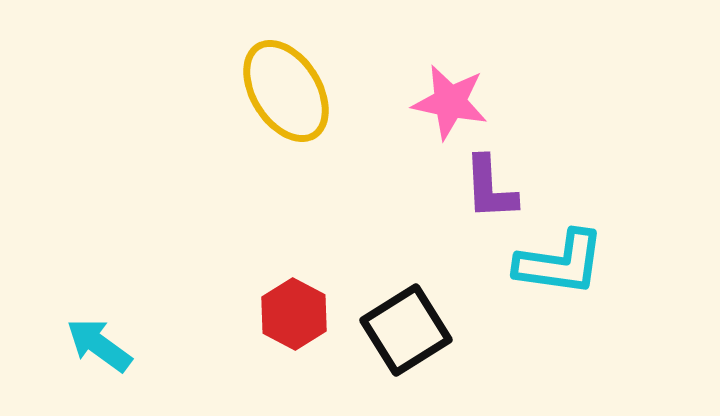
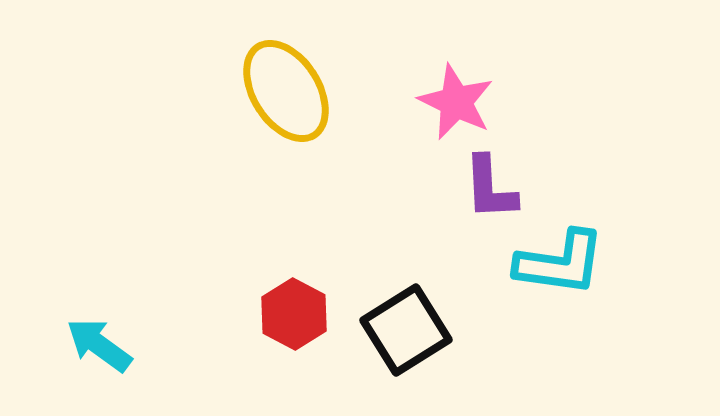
pink star: moved 6 px right; rotated 14 degrees clockwise
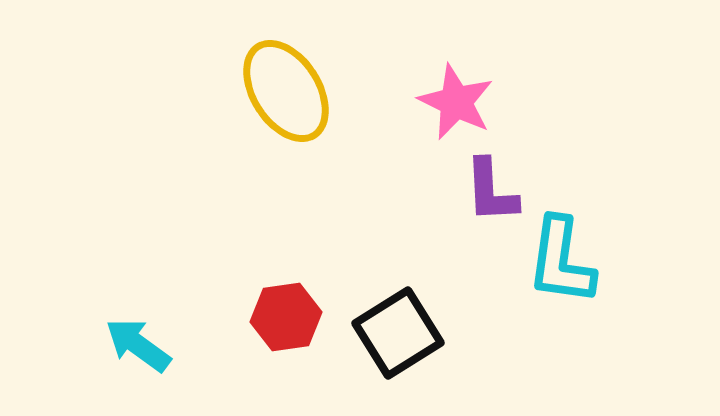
purple L-shape: moved 1 px right, 3 px down
cyan L-shape: moved 1 px right, 2 px up; rotated 90 degrees clockwise
red hexagon: moved 8 px left, 3 px down; rotated 24 degrees clockwise
black square: moved 8 px left, 3 px down
cyan arrow: moved 39 px right
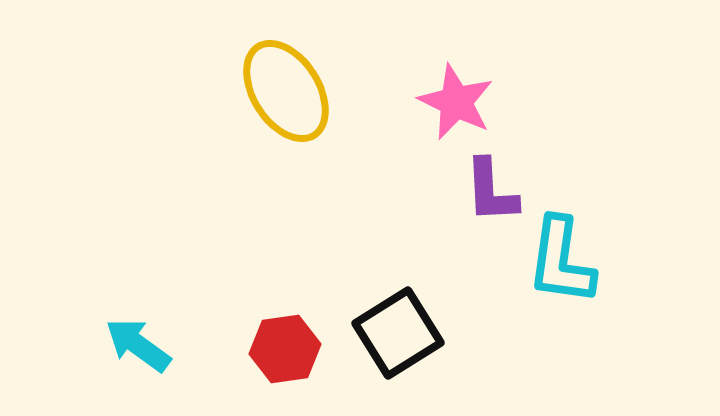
red hexagon: moved 1 px left, 32 px down
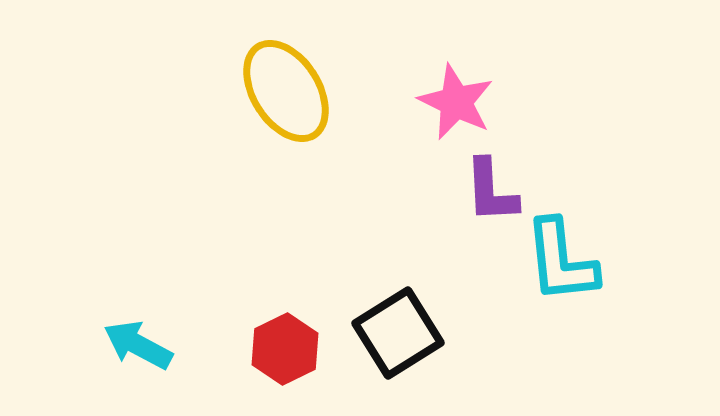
cyan L-shape: rotated 14 degrees counterclockwise
cyan arrow: rotated 8 degrees counterclockwise
red hexagon: rotated 18 degrees counterclockwise
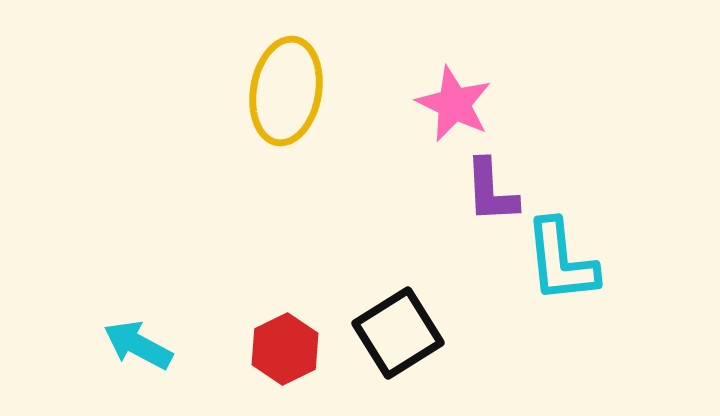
yellow ellipse: rotated 42 degrees clockwise
pink star: moved 2 px left, 2 px down
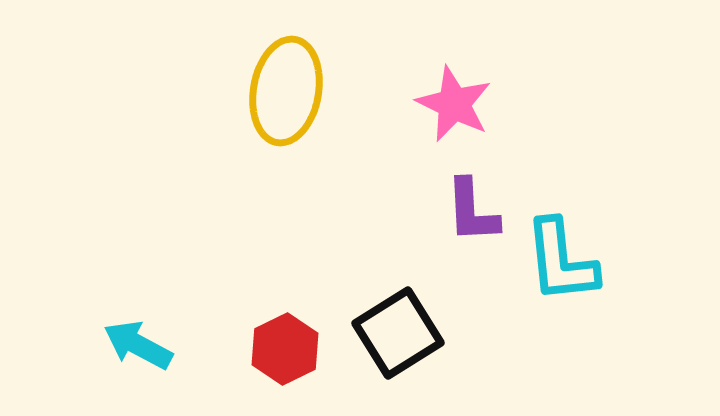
purple L-shape: moved 19 px left, 20 px down
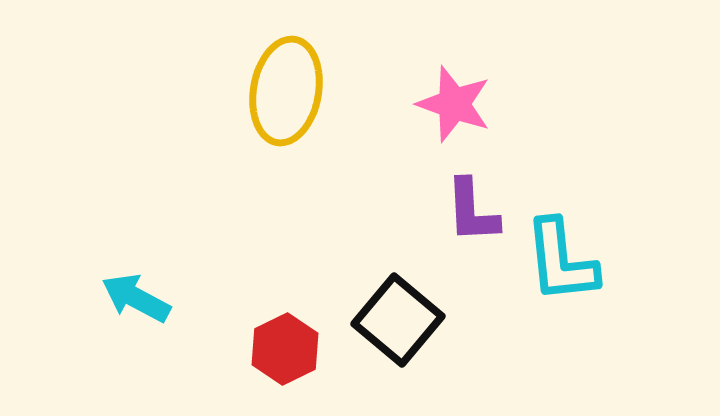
pink star: rotated 6 degrees counterclockwise
black square: moved 13 px up; rotated 18 degrees counterclockwise
cyan arrow: moved 2 px left, 47 px up
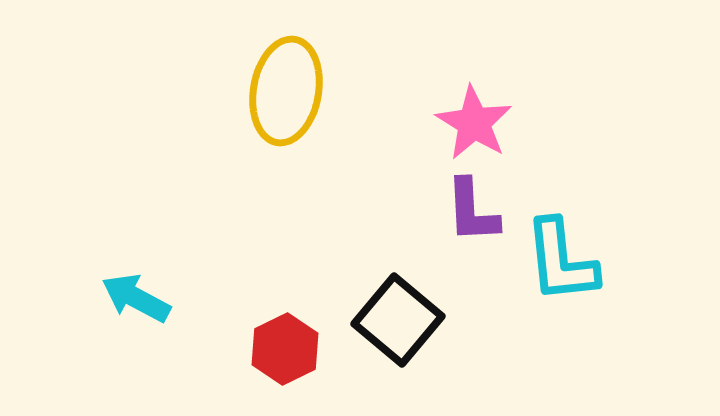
pink star: moved 20 px right, 19 px down; rotated 12 degrees clockwise
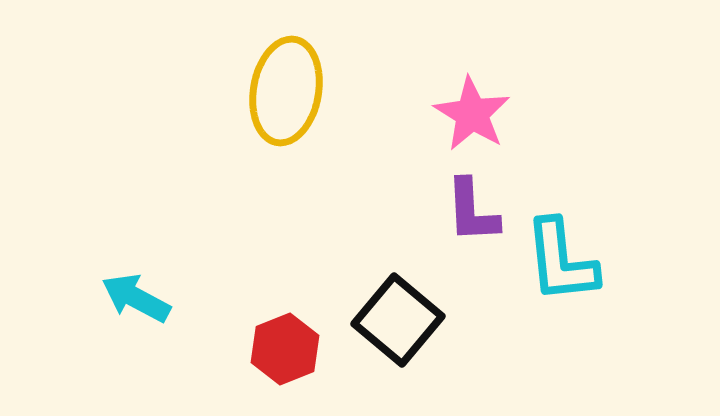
pink star: moved 2 px left, 9 px up
red hexagon: rotated 4 degrees clockwise
